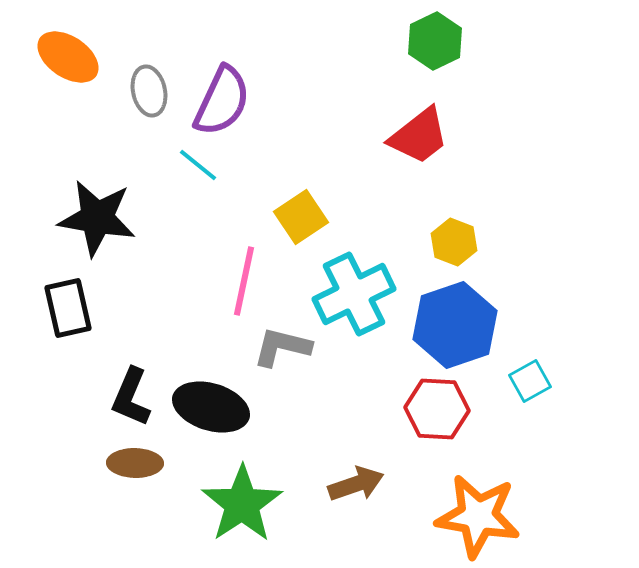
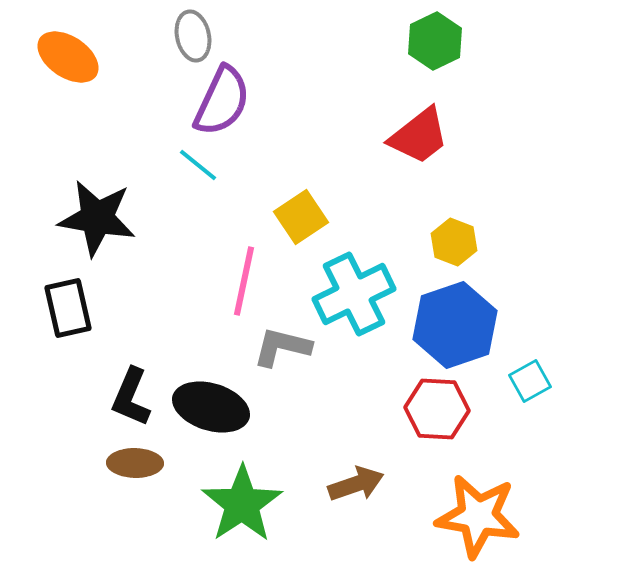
gray ellipse: moved 44 px right, 55 px up
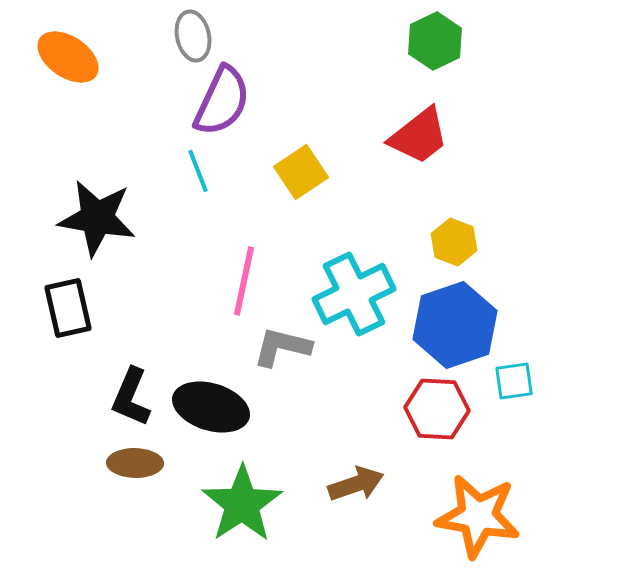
cyan line: moved 6 px down; rotated 30 degrees clockwise
yellow square: moved 45 px up
cyan square: moved 16 px left; rotated 21 degrees clockwise
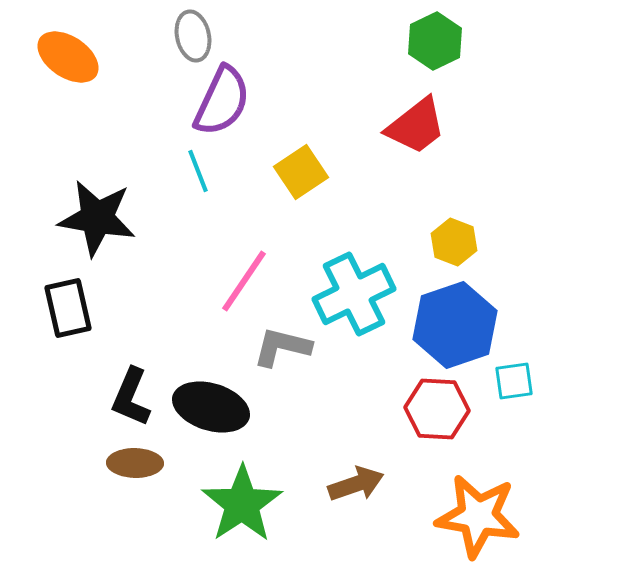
red trapezoid: moved 3 px left, 10 px up
pink line: rotated 22 degrees clockwise
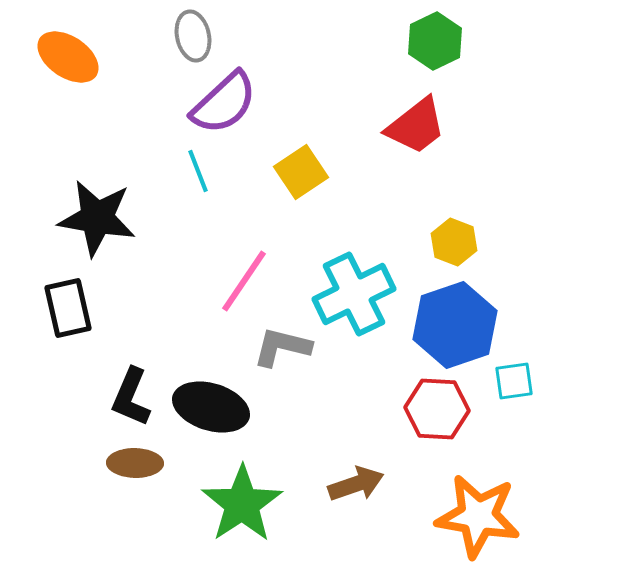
purple semicircle: moved 2 px right, 2 px down; rotated 22 degrees clockwise
